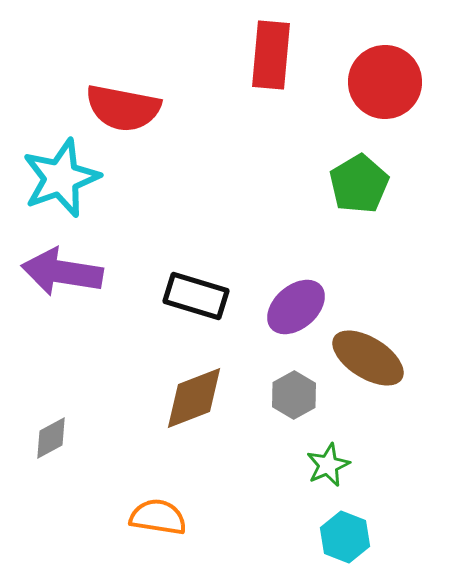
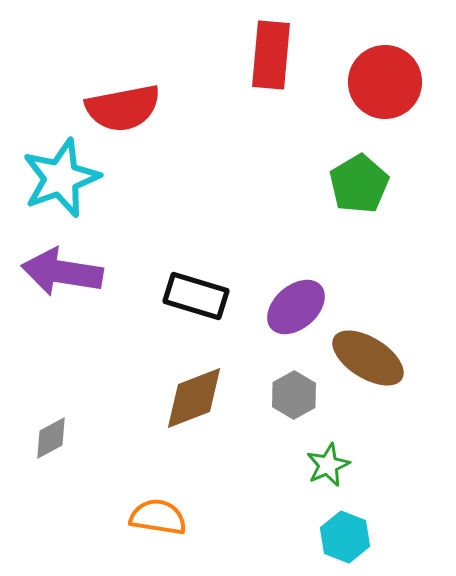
red semicircle: rotated 22 degrees counterclockwise
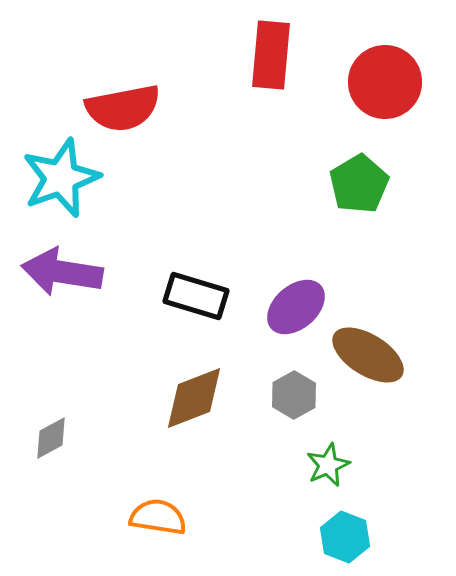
brown ellipse: moved 3 px up
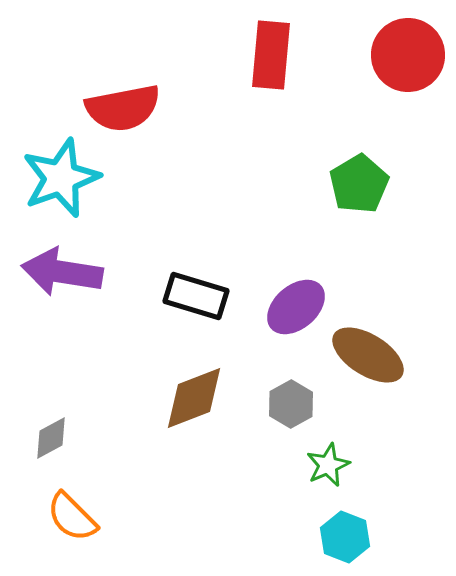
red circle: moved 23 px right, 27 px up
gray hexagon: moved 3 px left, 9 px down
orange semicircle: moved 86 px left; rotated 144 degrees counterclockwise
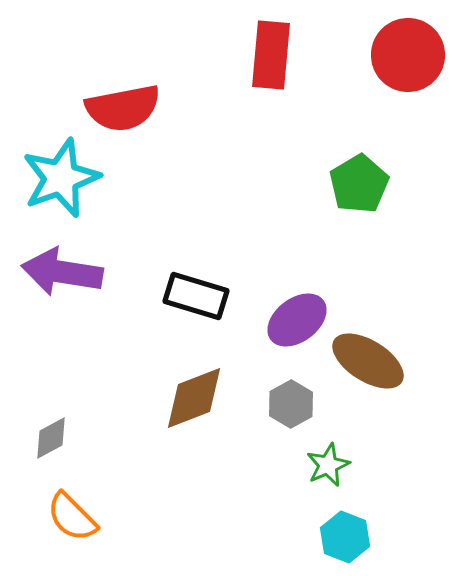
purple ellipse: moved 1 px right, 13 px down; rotated 4 degrees clockwise
brown ellipse: moved 6 px down
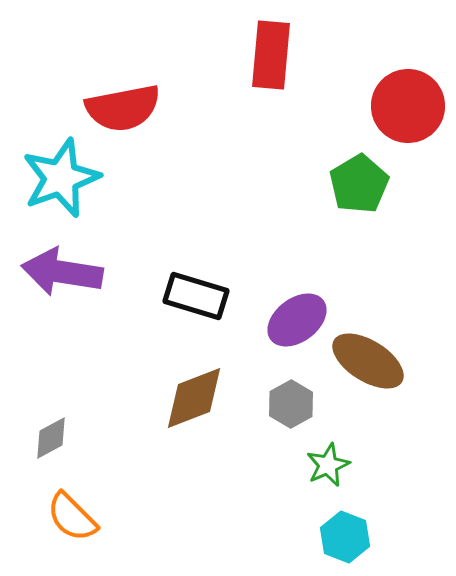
red circle: moved 51 px down
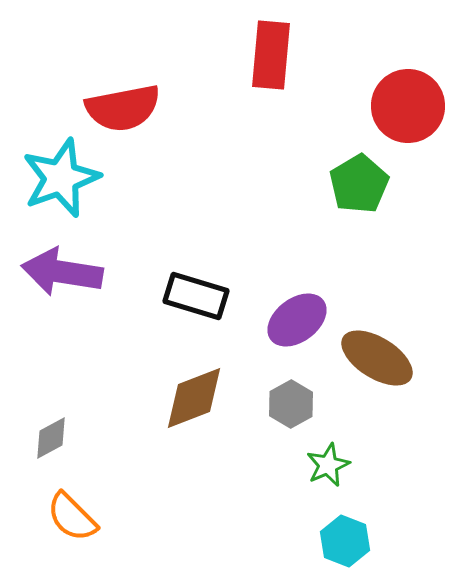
brown ellipse: moved 9 px right, 3 px up
cyan hexagon: moved 4 px down
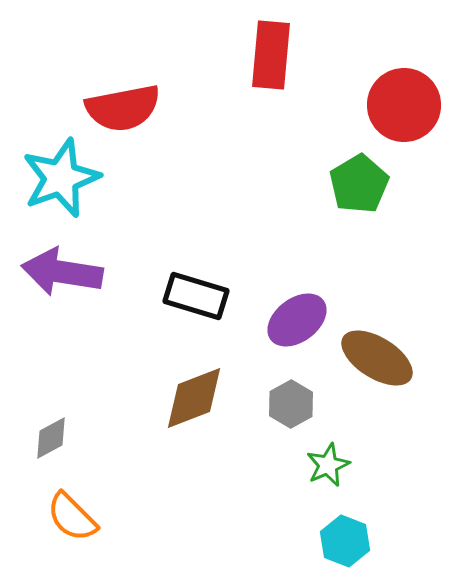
red circle: moved 4 px left, 1 px up
